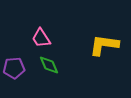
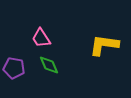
purple pentagon: rotated 15 degrees clockwise
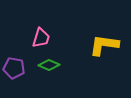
pink trapezoid: rotated 130 degrees counterclockwise
green diamond: rotated 45 degrees counterclockwise
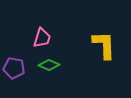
pink trapezoid: moved 1 px right
yellow L-shape: rotated 80 degrees clockwise
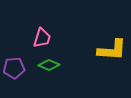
yellow L-shape: moved 8 px right, 5 px down; rotated 96 degrees clockwise
purple pentagon: rotated 15 degrees counterclockwise
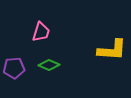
pink trapezoid: moved 1 px left, 6 px up
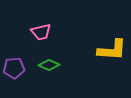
pink trapezoid: rotated 60 degrees clockwise
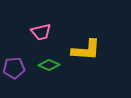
yellow L-shape: moved 26 px left
